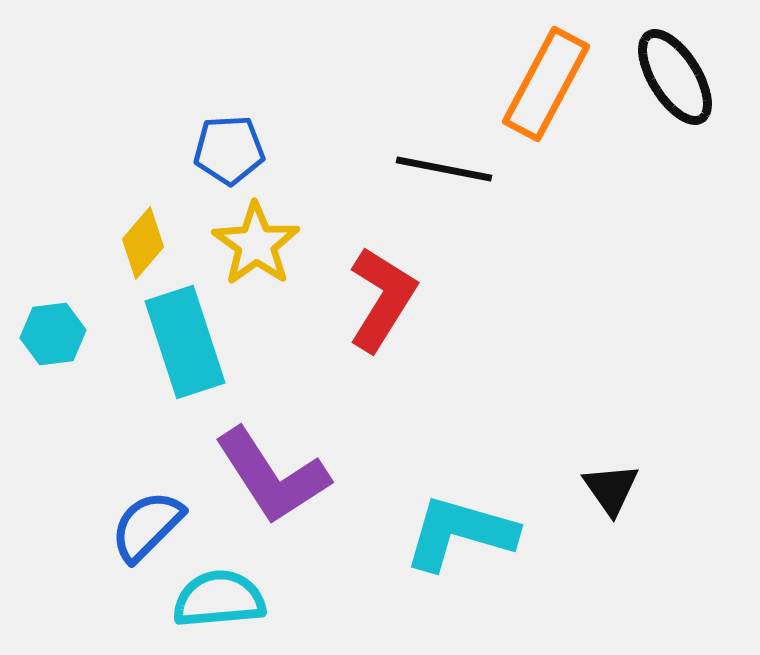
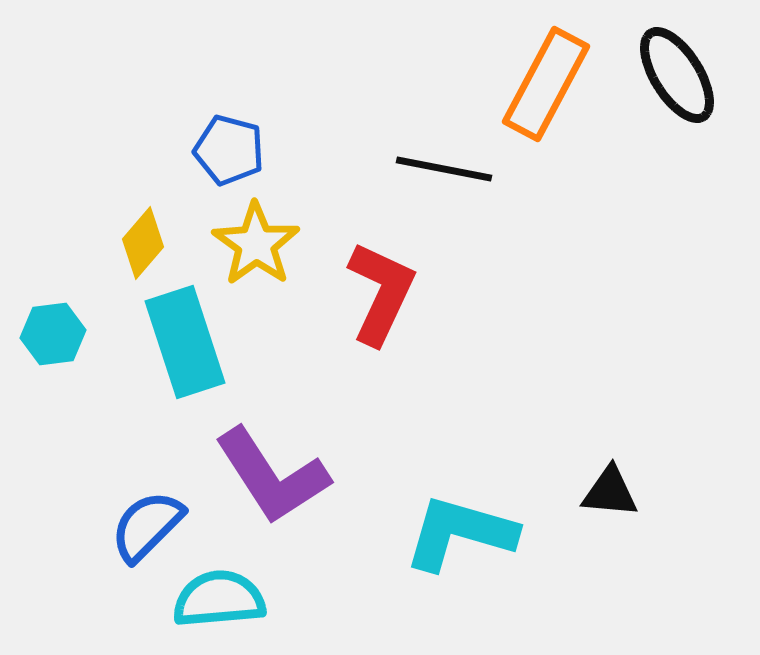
black ellipse: moved 2 px right, 2 px up
blue pentagon: rotated 18 degrees clockwise
red L-shape: moved 1 px left, 6 px up; rotated 7 degrees counterclockwise
black triangle: moved 1 px left, 3 px down; rotated 50 degrees counterclockwise
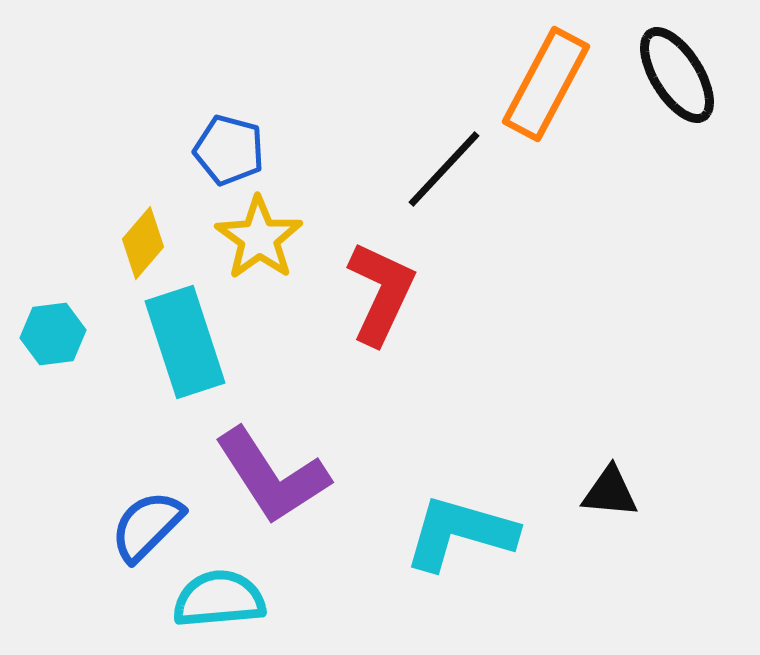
black line: rotated 58 degrees counterclockwise
yellow star: moved 3 px right, 6 px up
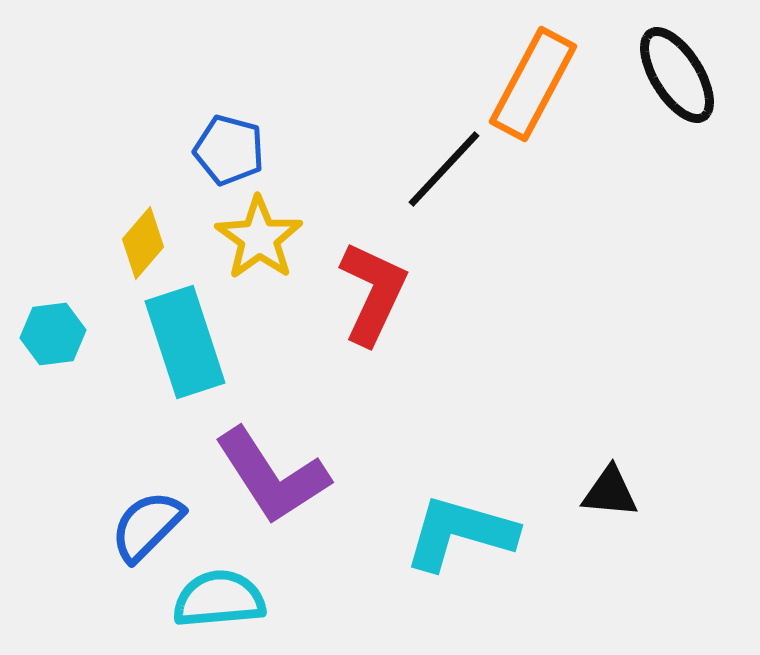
orange rectangle: moved 13 px left
red L-shape: moved 8 px left
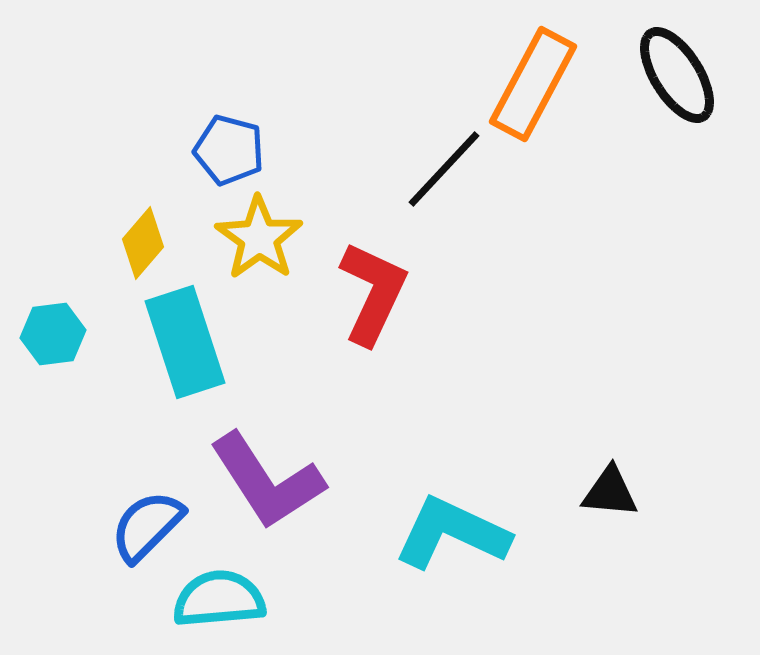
purple L-shape: moved 5 px left, 5 px down
cyan L-shape: moved 8 px left; rotated 9 degrees clockwise
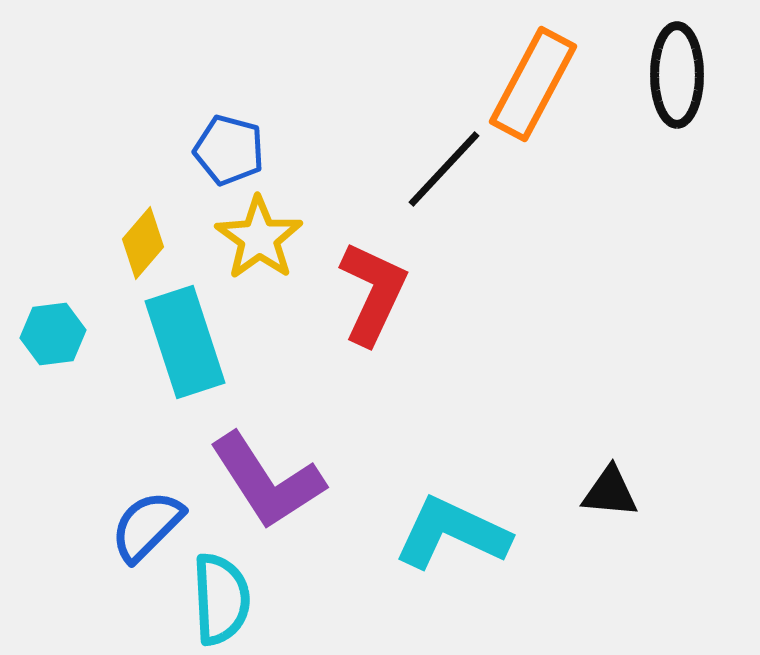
black ellipse: rotated 32 degrees clockwise
cyan semicircle: moved 2 px right; rotated 92 degrees clockwise
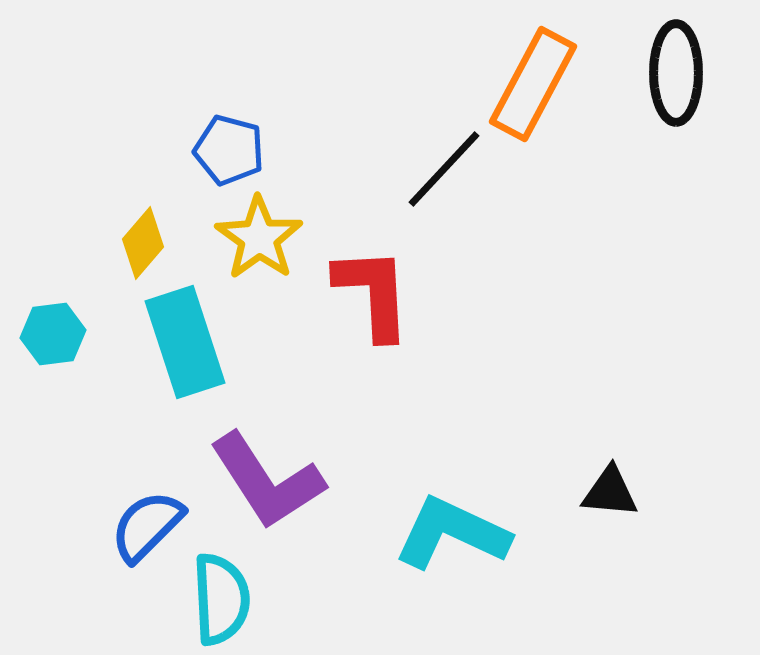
black ellipse: moved 1 px left, 2 px up
red L-shape: rotated 28 degrees counterclockwise
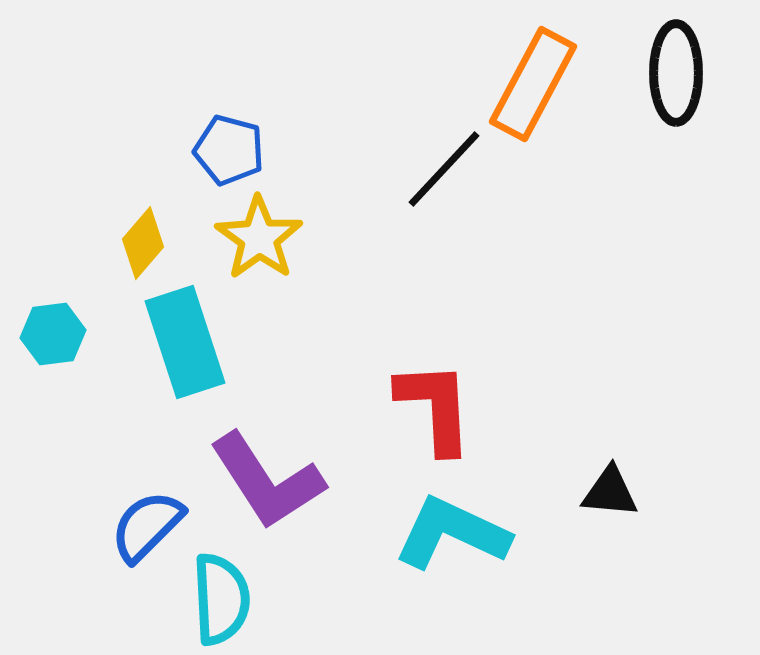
red L-shape: moved 62 px right, 114 px down
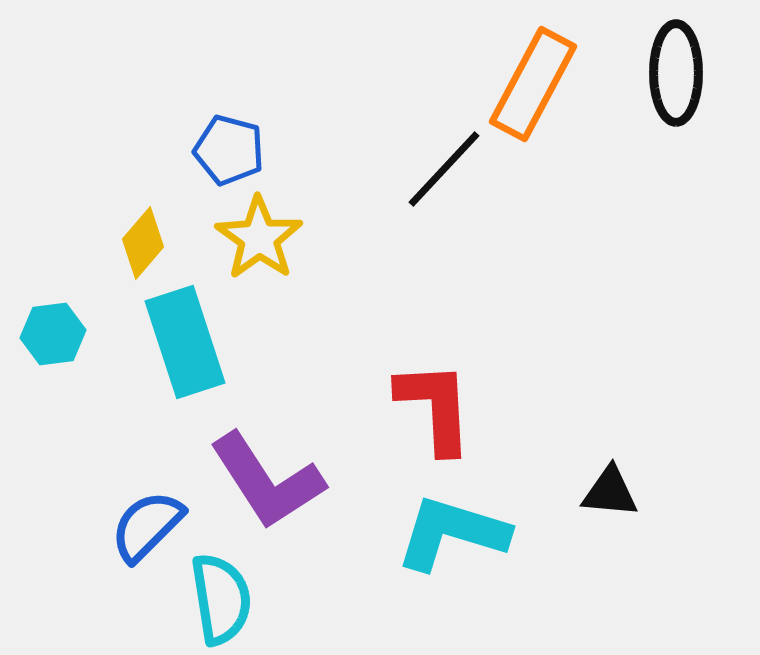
cyan L-shape: rotated 8 degrees counterclockwise
cyan semicircle: rotated 6 degrees counterclockwise
